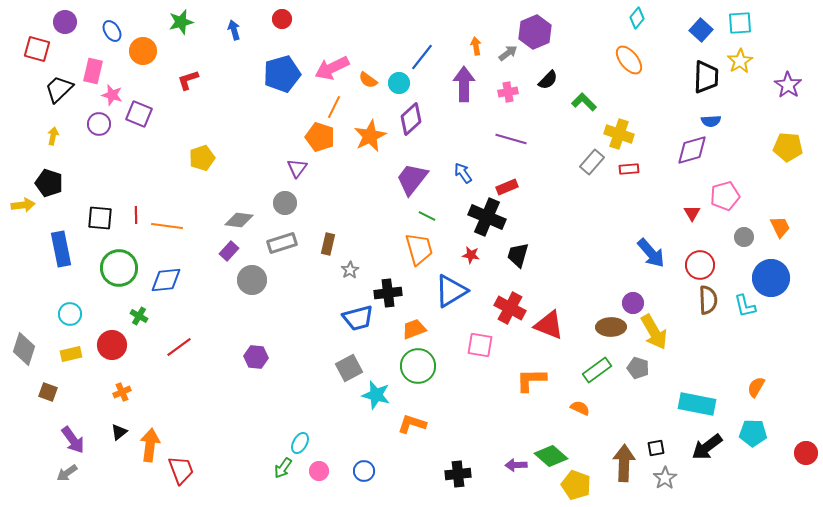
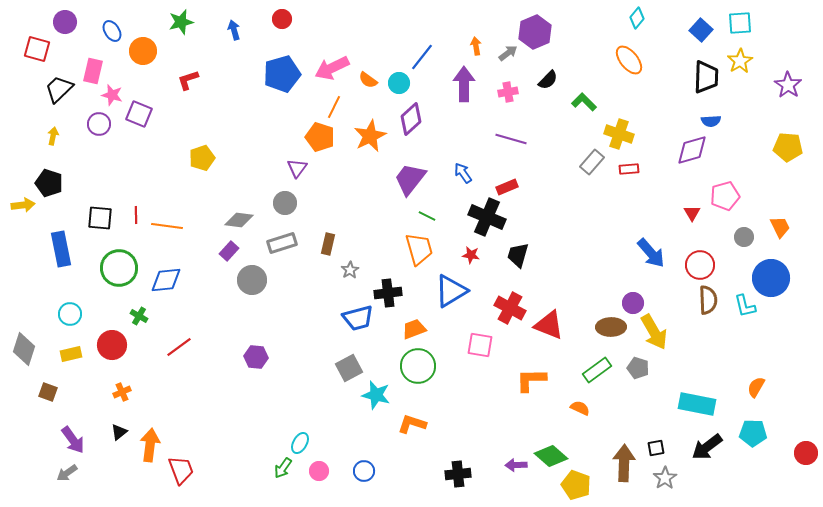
purple trapezoid at (412, 179): moved 2 px left
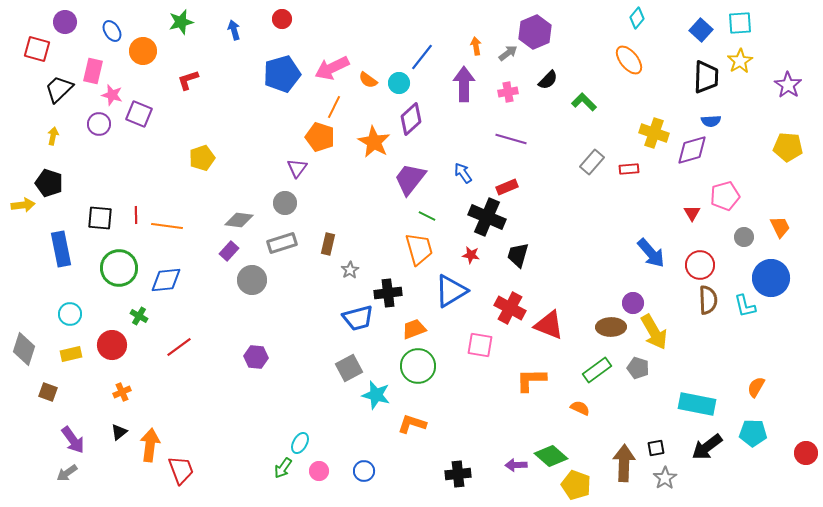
yellow cross at (619, 134): moved 35 px right, 1 px up
orange star at (370, 136): moved 4 px right, 6 px down; rotated 16 degrees counterclockwise
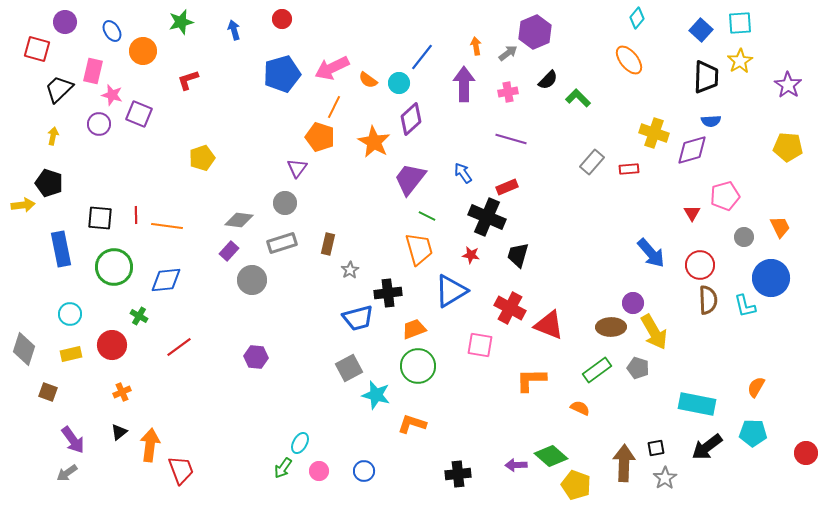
green L-shape at (584, 102): moved 6 px left, 4 px up
green circle at (119, 268): moved 5 px left, 1 px up
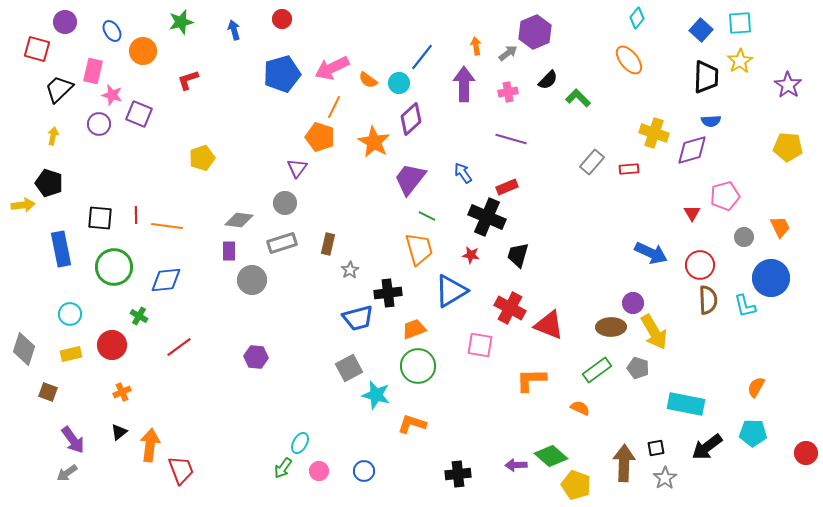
purple rectangle at (229, 251): rotated 42 degrees counterclockwise
blue arrow at (651, 253): rotated 24 degrees counterclockwise
cyan rectangle at (697, 404): moved 11 px left
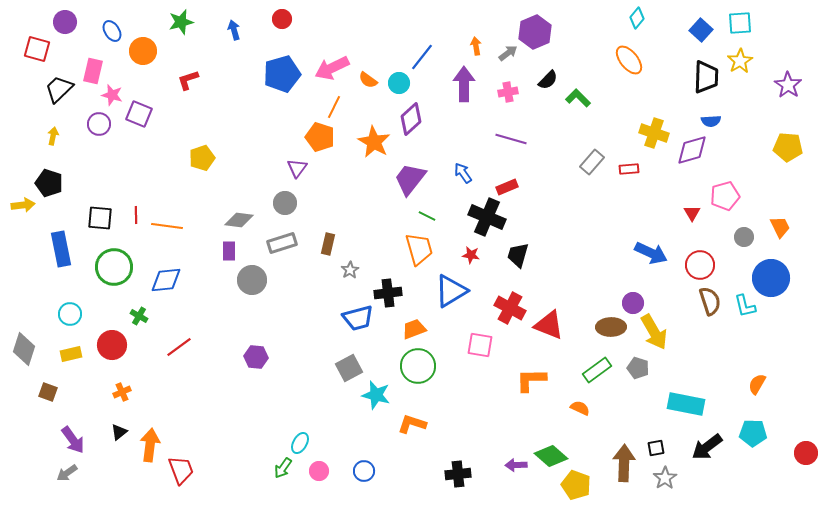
brown semicircle at (708, 300): moved 2 px right, 1 px down; rotated 16 degrees counterclockwise
orange semicircle at (756, 387): moved 1 px right, 3 px up
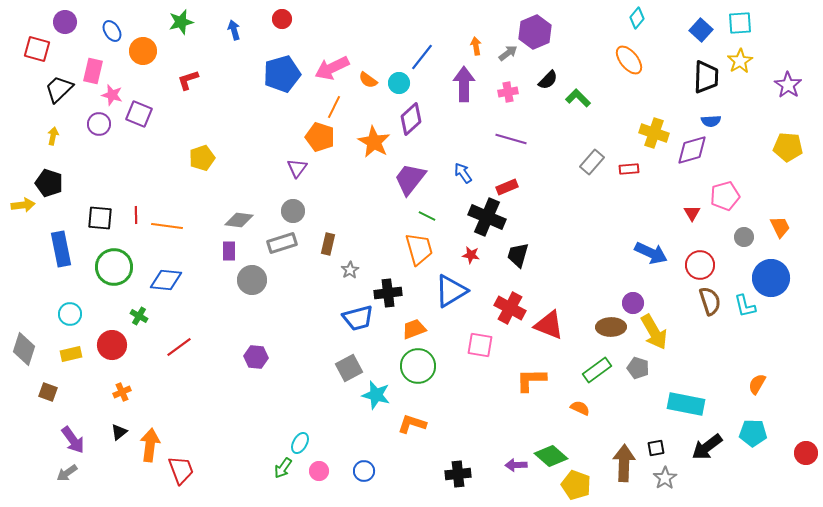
gray circle at (285, 203): moved 8 px right, 8 px down
blue diamond at (166, 280): rotated 12 degrees clockwise
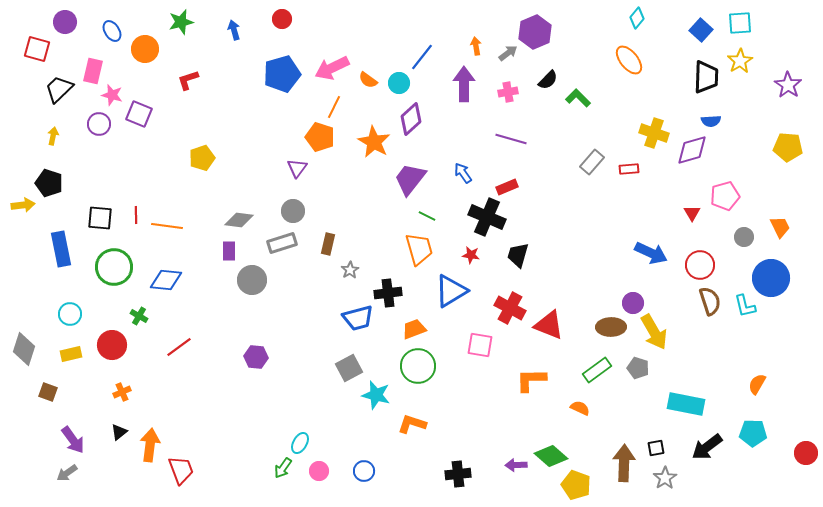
orange circle at (143, 51): moved 2 px right, 2 px up
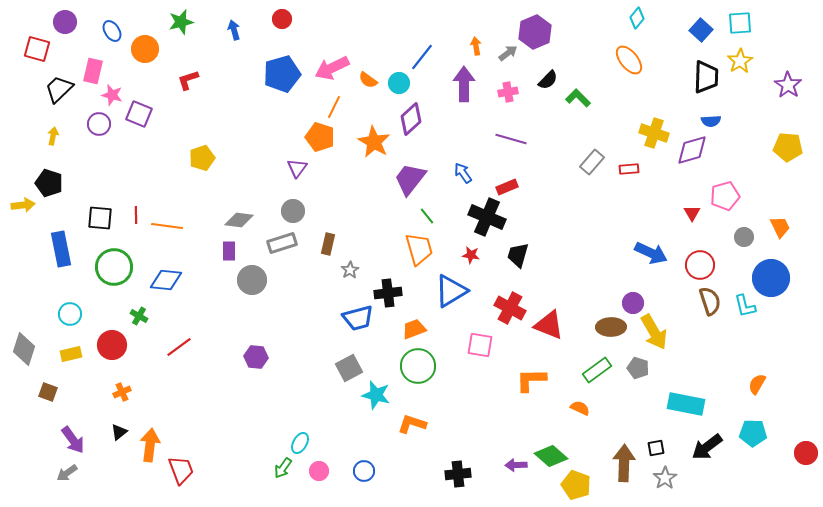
green line at (427, 216): rotated 24 degrees clockwise
